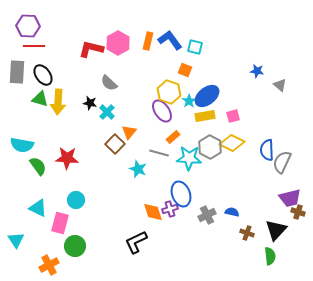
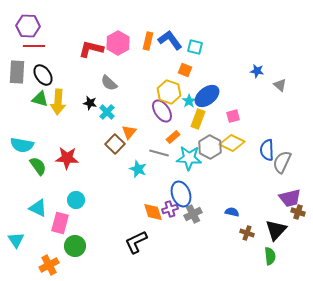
yellow rectangle at (205, 116): moved 7 px left, 3 px down; rotated 60 degrees counterclockwise
gray cross at (207, 215): moved 14 px left, 1 px up
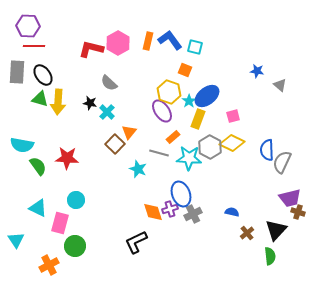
brown cross at (247, 233): rotated 32 degrees clockwise
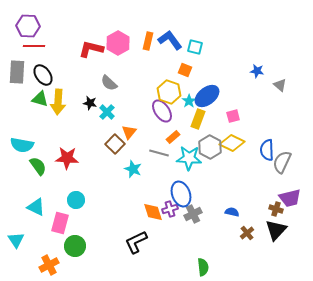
cyan star at (138, 169): moved 5 px left
cyan triangle at (38, 208): moved 2 px left, 1 px up
brown cross at (298, 212): moved 22 px left, 3 px up
green semicircle at (270, 256): moved 67 px left, 11 px down
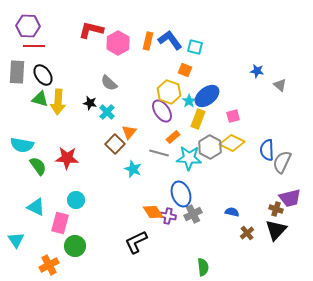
red L-shape at (91, 49): moved 19 px up
purple cross at (170, 209): moved 2 px left, 7 px down; rotated 28 degrees clockwise
orange diamond at (153, 212): rotated 15 degrees counterclockwise
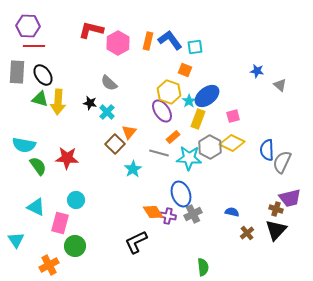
cyan square at (195, 47): rotated 21 degrees counterclockwise
cyan semicircle at (22, 145): moved 2 px right
cyan star at (133, 169): rotated 18 degrees clockwise
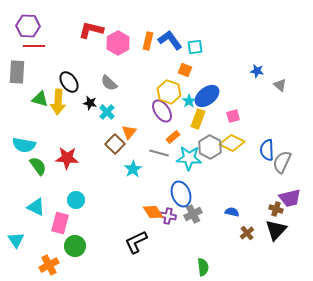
black ellipse at (43, 75): moved 26 px right, 7 px down
